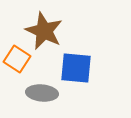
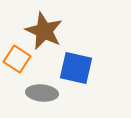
blue square: rotated 8 degrees clockwise
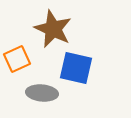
brown star: moved 9 px right, 2 px up
orange square: rotated 32 degrees clockwise
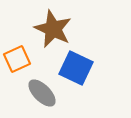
blue square: rotated 12 degrees clockwise
gray ellipse: rotated 40 degrees clockwise
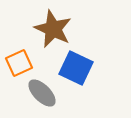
orange square: moved 2 px right, 4 px down
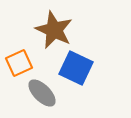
brown star: moved 1 px right, 1 px down
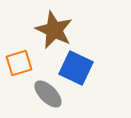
orange square: rotated 8 degrees clockwise
gray ellipse: moved 6 px right, 1 px down
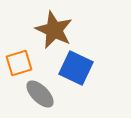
gray ellipse: moved 8 px left
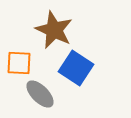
orange square: rotated 20 degrees clockwise
blue square: rotated 8 degrees clockwise
